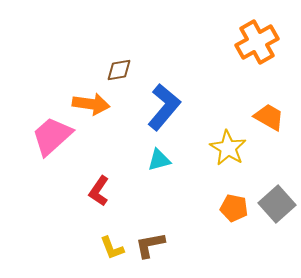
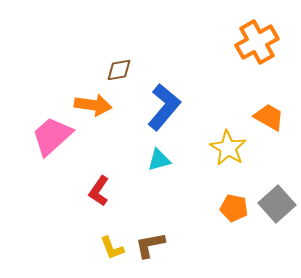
orange arrow: moved 2 px right, 1 px down
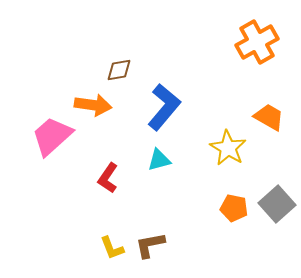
red L-shape: moved 9 px right, 13 px up
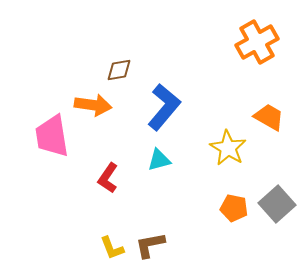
pink trapezoid: rotated 57 degrees counterclockwise
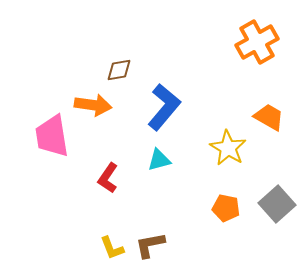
orange pentagon: moved 8 px left
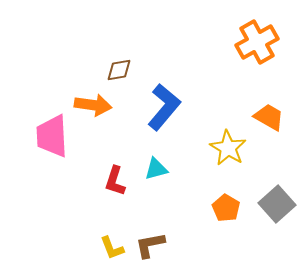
pink trapezoid: rotated 6 degrees clockwise
cyan triangle: moved 3 px left, 9 px down
red L-shape: moved 7 px right, 3 px down; rotated 16 degrees counterclockwise
orange pentagon: rotated 20 degrees clockwise
